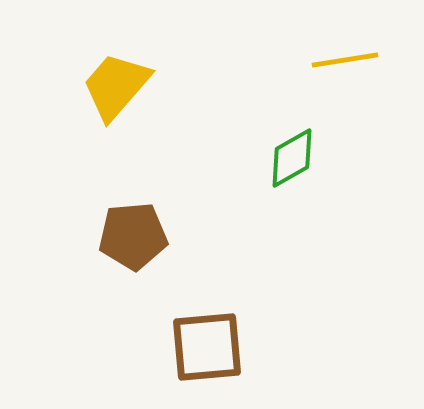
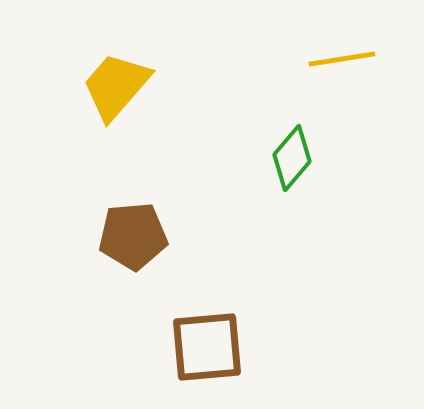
yellow line: moved 3 px left, 1 px up
green diamond: rotated 20 degrees counterclockwise
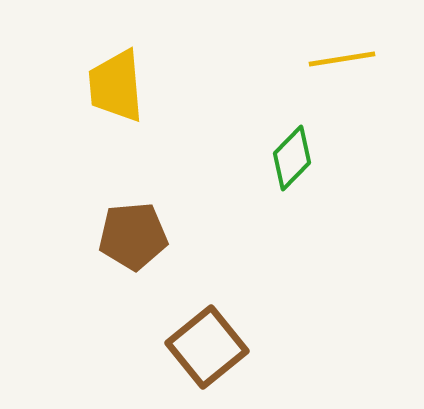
yellow trapezoid: rotated 46 degrees counterclockwise
green diamond: rotated 4 degrees clockwise
brown square: rotated 34 degrees counterclockwise
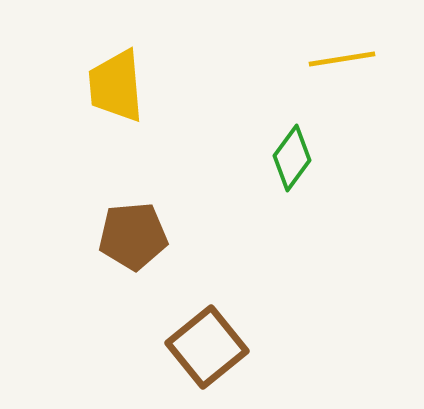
green diamond: rotated 8 degrees counterclockwise
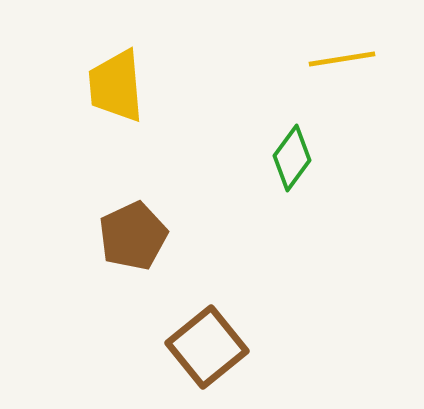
brown pentagon: rotated 20 degrees counterclockwise
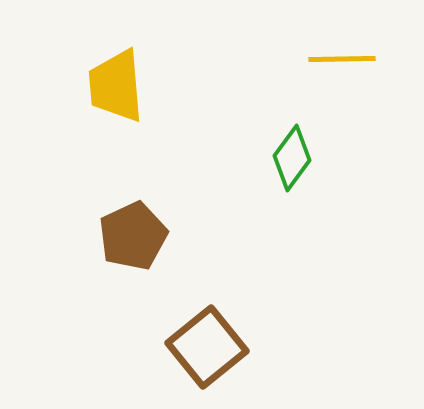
yellow line: rotated 8 degrees clockwise
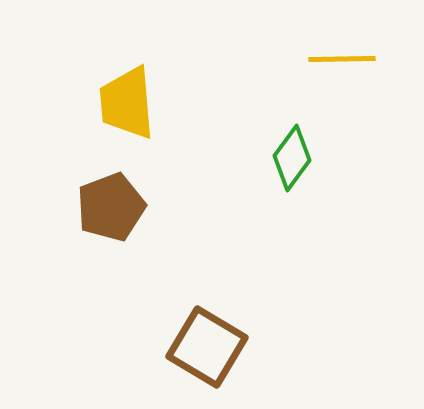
yellow trapezoid: moved 11 px right, 17 px down
brown pentagon: moved 22 px left, 29 px up; rotated 4 degrees clockwise
brown square: rotated 20 degrees counterclockwise
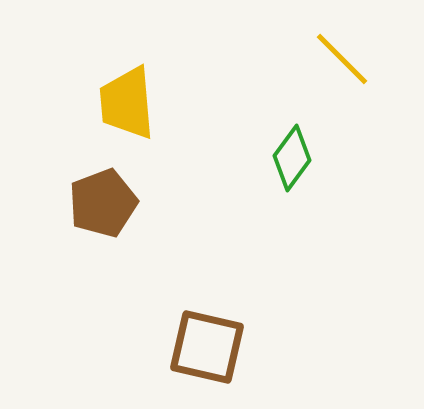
yellow line: rotated 46 degrees clockwise
brown pentagon: moved 8 px left, 4 px up
brown square: rotated 18 degrees counterclockwise
